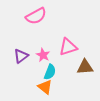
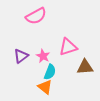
pink star: moved 1 px down
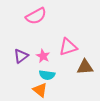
cyan semicircle: moved 3 px left, 3 px down; rotated 77 degrees clockwise
orange triangle: moved 5 px left, 3 px down
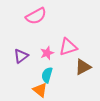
pink star: moved 4 px right, 3 px up; rotated 24 degrees clockwise
brown triangle: moved 2 px left; rotated 24 degrees counterclockwise
cyan semicircle: rotated 98 degrees clockwise
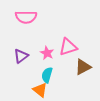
pink semicircle: moved 10 px left, 1 px down; rotated 30 degrees clockwise
pink star: rotated 24 degrees counterclockwise
